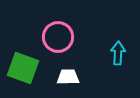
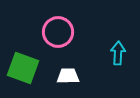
pink circle: moved 5 px up
white trapezoid: moved 1 px up
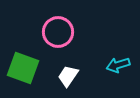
cyan arrow: moved 12 px down; rotated 110 degrees counterclockwise
white trapezoid: rotated 55 degrees counterclockwise
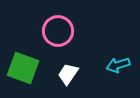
pink circle: moved 1 px up
white trapezoid: moved 2 px up
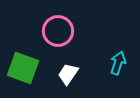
cyan arrow: moved 2 px up; rotated 125 degrees clockwise
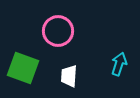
cyan arrow: moved 1 px right, 1 px down
white trapezoid: moved 1 px right, 2 px down; rotated 30 degrees counterclockwise
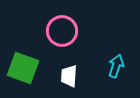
pink circle: moved 4 px right
cyan arrow: moved 3 px left, 2 px down
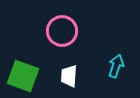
green square: moved 8 px down
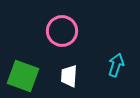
cyan arrow: moved 1 px up
